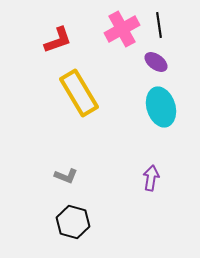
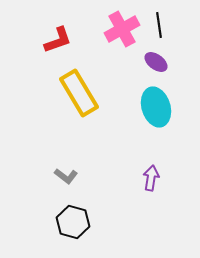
cyan ellipse: moved 5 px left
gray L-shape: rotated 15 degrees clockwise
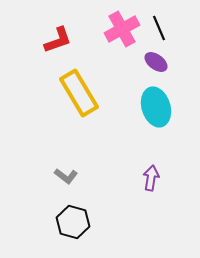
black line: moved 3 px down; rotated 15 degrees counterclockwise
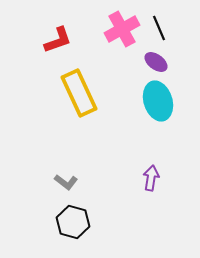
yellow rectangle: rotated 6 degrees clockwise
cyan ellipse: moved 2 px right, 6 px up
gray L-shape: moved 6 px down
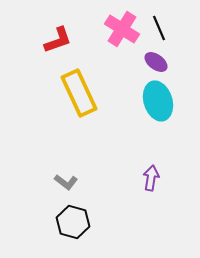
pink cross: rotated 28 degrees counterclockwise
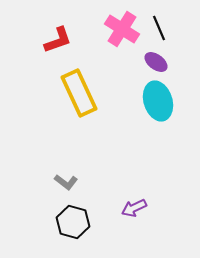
purple arrow: moved 17 px left, 30 px down; rotated 125 degrees counterclockwise
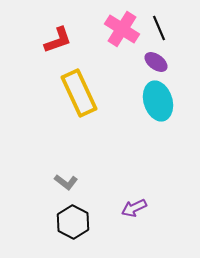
black hexagon: rotated 12 degrees clockwise
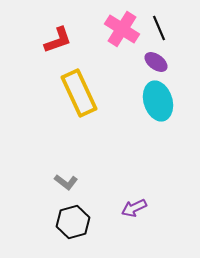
black hexagon: rotated 16 degrees clockwise
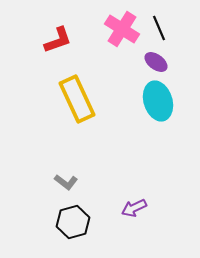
yellow rectangle: moved 2 px left, 6 px down
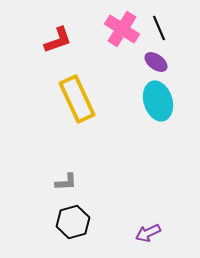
gray L-shape: rotated 40 degrees counterclockwise
purple arrow: moved 14 px right, 25 px down
